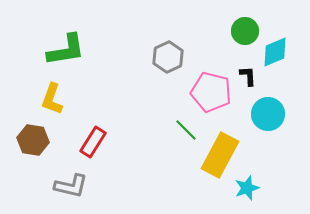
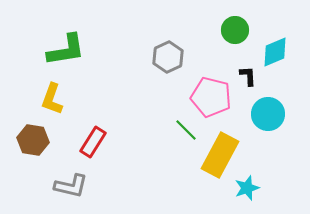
green circle: moved 10 px left, 1 px up
pink pentagon: moved 5 px down
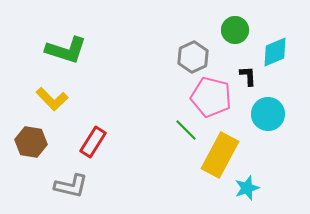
green L-shape: rotated 27 degrees clockwise
gray hexagon: moved 25 px right
yellow L-shape: rotated 64 degrees counterclockwise
brown hexagon: moved 2 px left, 2 px down
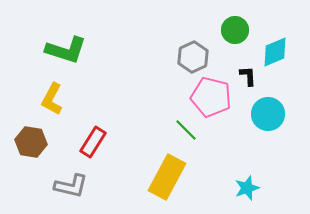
yellow L-shape: rotated 72 degrees clockwise
yellow rectangle: moved 53 px left, 22 px down
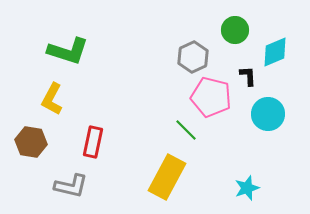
green L-shape: moved 2 px right, 1 px down
red rectangle: rotated 20 degrees counterclockwise
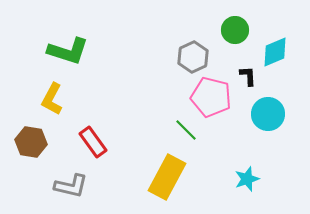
red rectangle: rotated 48 degrees counterclockwise
cyan star: moved 9 px up
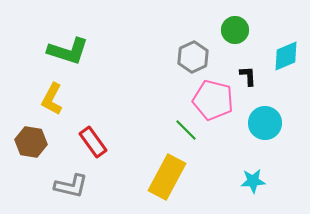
cyan diamond: moved 11 px right, 4 px down
pink pentagon: moved 2 px right, 3 px down
cyan circle: moved 3 px left, 9 px down
cyan star: moved 6 px right, 2 px down; rotated 15 degrees clockwise
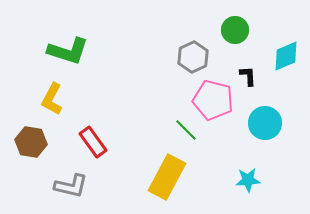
cyan star: moved 5 px left, 1 px up
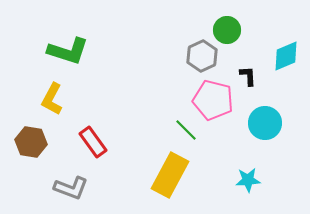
green circle: moved 8 px left
gray hexagon: moved 9 px right, 1 px up
yellow rectangle: moved 3 px right, 2 px up
gray L-shape: moved 2 px down; rotated 8 degrees clockwise
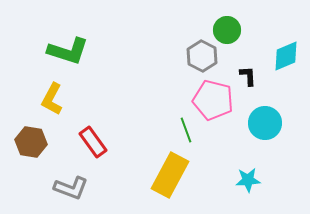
gray hexagon: rotated 8 degrees counterclockwise
green line: rotated 25 degrees clockwise
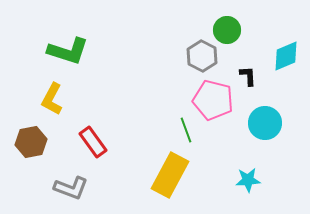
brown hexagon: rotated 20 degrees counterclockwise
